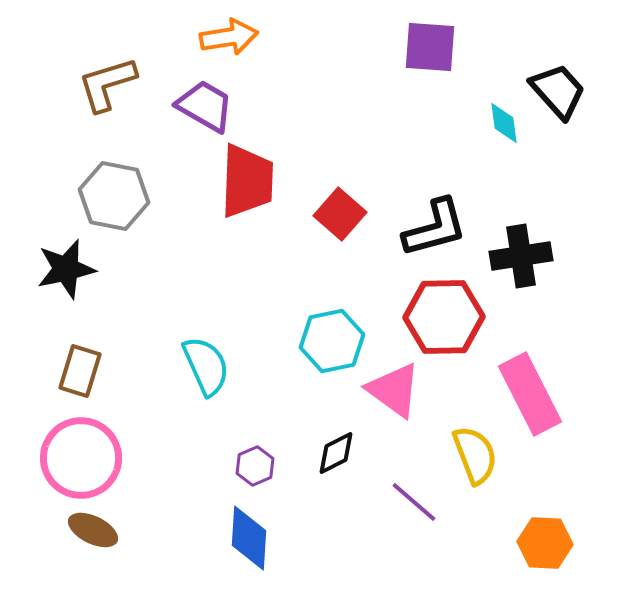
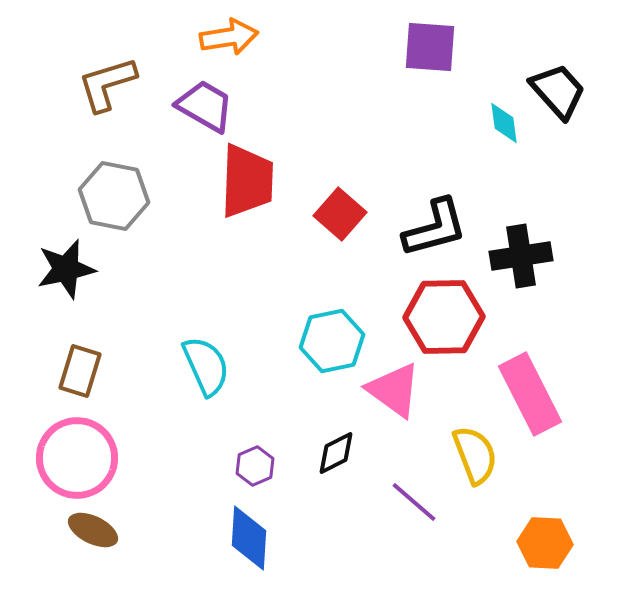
pink circle: moved 4 px left
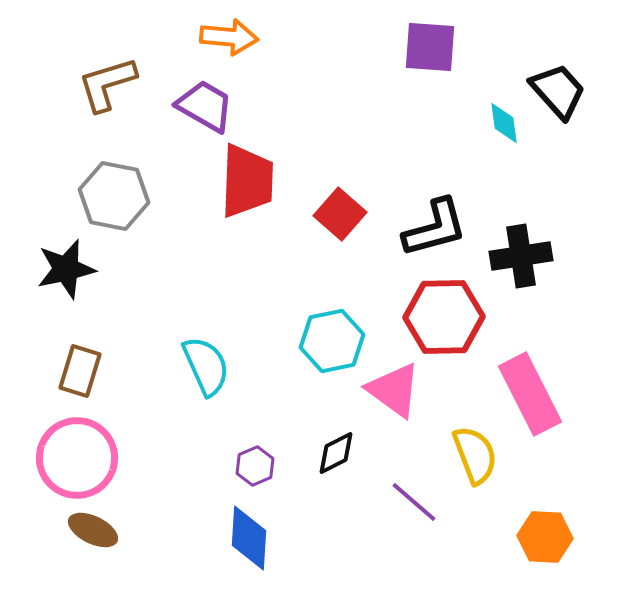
orange arrow: rotated 14 degrees clockwise
orange hexagon: moved 6 px up
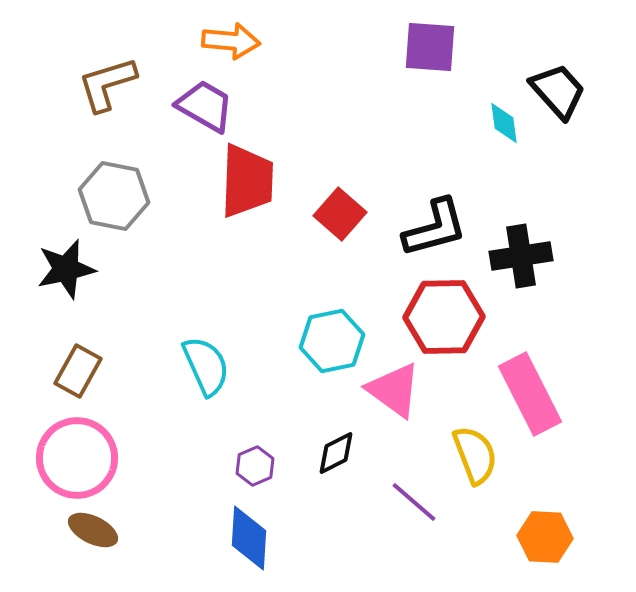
orange arrow: moved 2 px right, 4 px down
brown rectangle: moved 2 px left; rotated 12 degrees clockwise
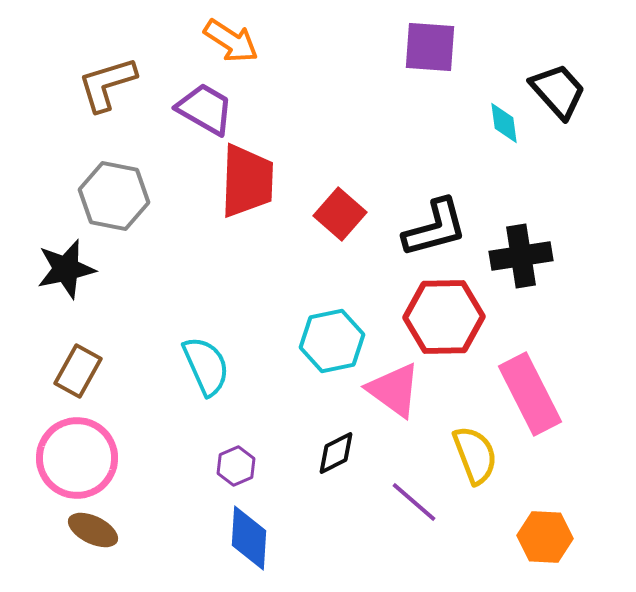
orange arrow: rotated 28 degrees clockwise
purple trapezoid: moved 3 px down
purple hexagon: moved 19 px left
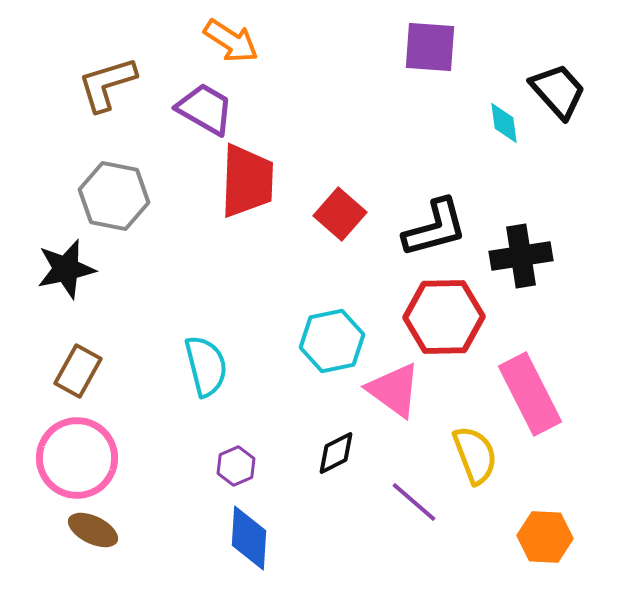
cyan semicircle: rotated 10 degrees clockwise
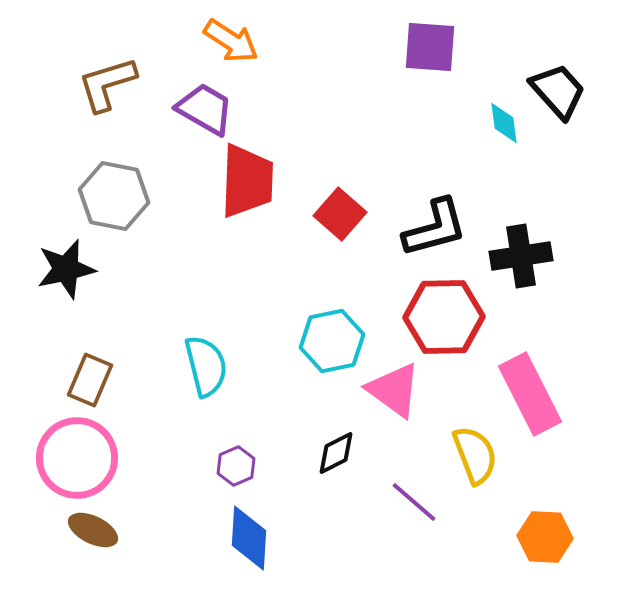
brown rectangle: moved 12 px right, 9 px down; rotated 6 degrees counterclockwise
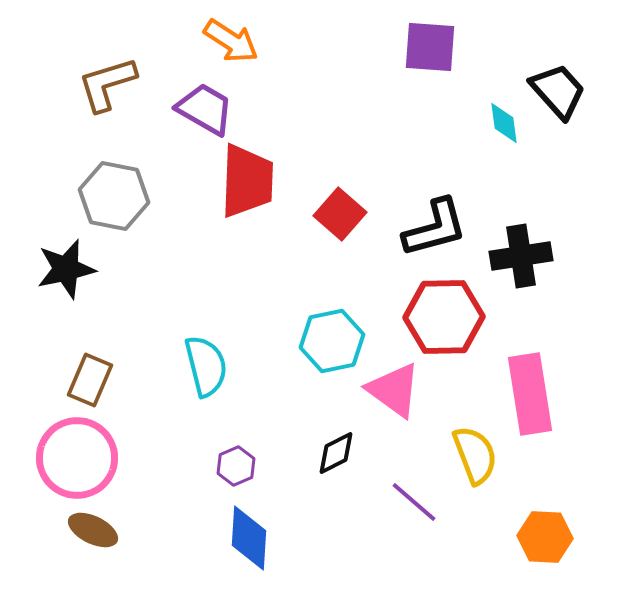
pink rectangle: rotated 18 degrees clockwise
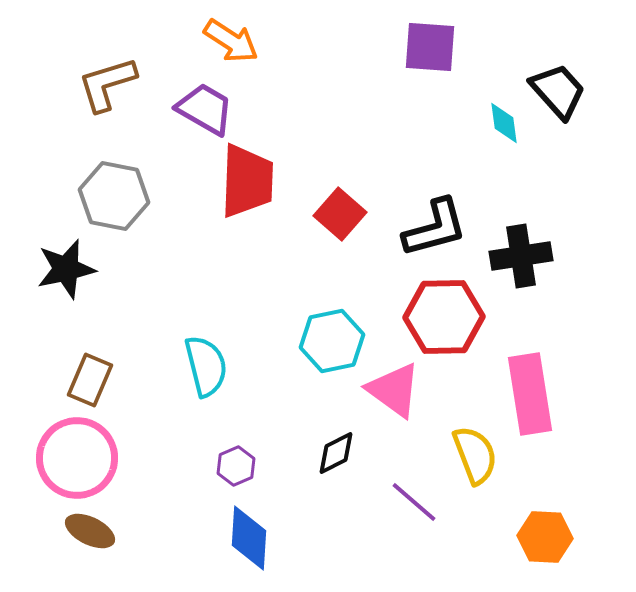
brown ellipse: moved 3 px left, 1 px down
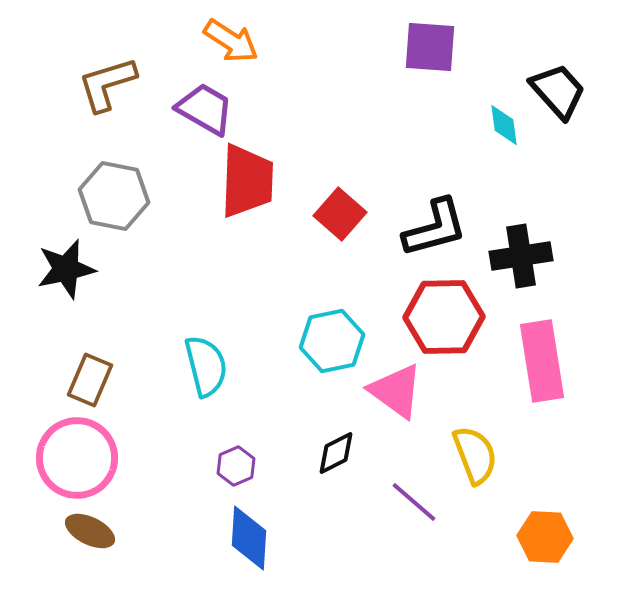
cyan diamond: moved 2 px down
pink triangle: moved 2 px right, 1 px down
pink rectangle: moved 12 px right, 33 px up
